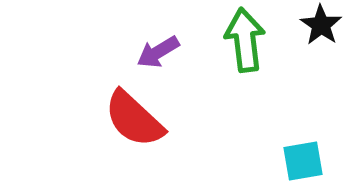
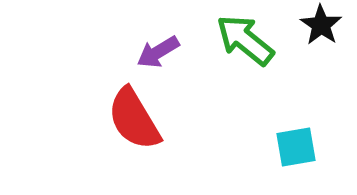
green arrow: rotated 44 degrees counterclockwise
red semicircle: rotated 16 degrees clockwise
cyan square: moved 7 px left, 14 px up
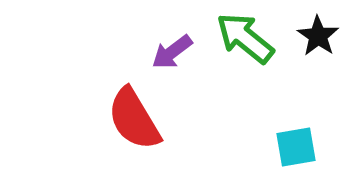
black star: moved 3 px left, 11 px down
green arrow: moved 2 px up
purple arrow: moved 14 px right; rotated 6 degrees counterclockwise
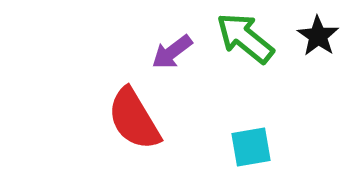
cyan square: moved 45 px left
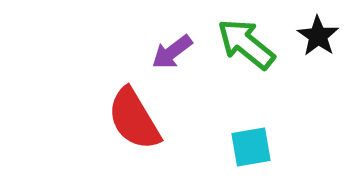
green arrow: moved 1 px right, 6 px down
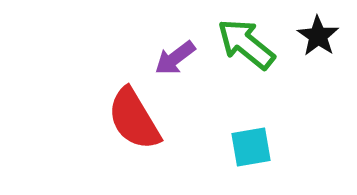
purple arrow: moved 3 px right, 6 px down
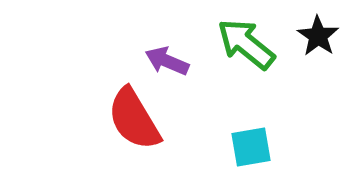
purple arrow: moved 8 px left, 3 px down; rotated 60 degrees clockwise
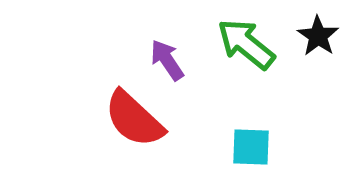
purple arrow: moved 1 px up; rotated 33 degrees clockwise
red semicircle: rotated 16 degrees counterclockwise
cyan square: rotated 12 degrees clockwise
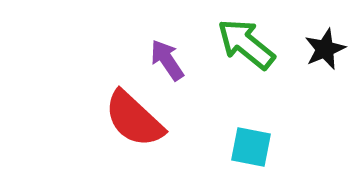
black star: moved 7 px right, 13 px down; rotated 15 degrees clockwise
cyan square: rotated 9 degrees clockwise
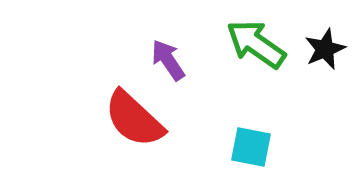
green arrow: moved 10 px right; rotated 4 degrees counterclockwise
purple arrow: moved 1 px right
